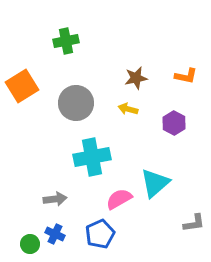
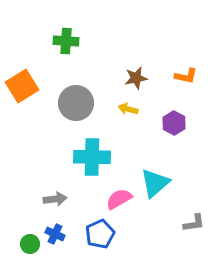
green cross: rotated 15 degrees clockwise
cyan cross: rotated 12 degrees clockwise
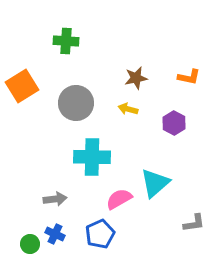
orange L-shape: moved 3 px right, 1 px down
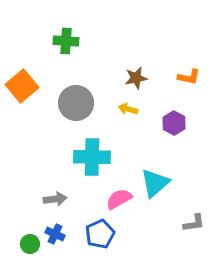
orange square: rotated 8 degrees counterclockwise
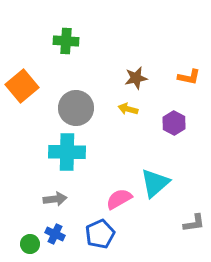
gray circle: moved 5 px down
cyan cross: moved 25 px left, 5 px up
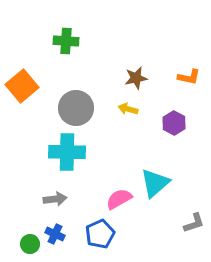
gray L-shape: rotated 10 degrees counterclockwise
